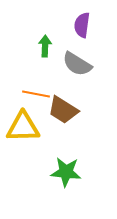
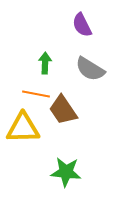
purple semicircle: rotated 35 degrees counterclockwise
green arrow: moved 17 px down
gray semicircle: moved 13 px right, 5 px down
brown trapezoid: rotated 24 degrees clockwise
yellow triangle: moved 1 px down
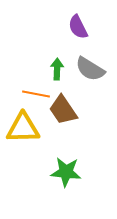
purple semicircle: moved 4 px left, 2 px down
green arrow: moved 12 px right, 6 px down
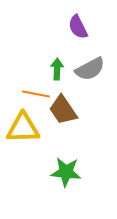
gray semicircle: rotated 60 degrees counterclockwise
